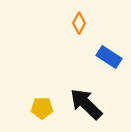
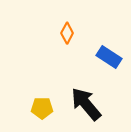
orange diamond: moved 12 px left, 10 px down
black arrow: rotated 6 degrees clockwise
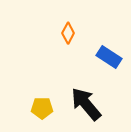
orange diamond: moved 1 px right
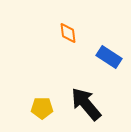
orange diamond: rotated 35 degrees counterclockwise
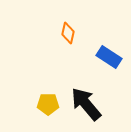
orange diamond: rotated 20 degrees clockwise
yellow pentagon: moved 6 px right, 4 px up
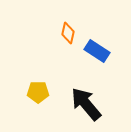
blue rectangle: moved 12 px left, 6 px up
yellow pentagon: moved 10 px left, 12 px up
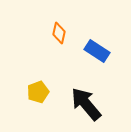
orange diamond: moved 9 px left
yellow pentagon: rotated 20 degrees counterclockwise
